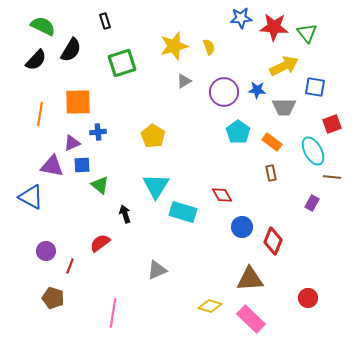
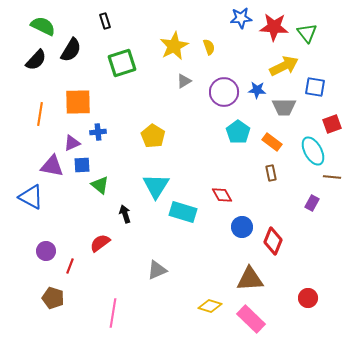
yellow star at (174, 46): rotated 12 degrees counterclockwise
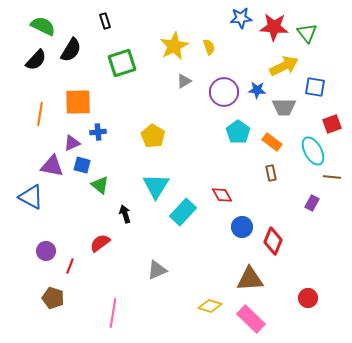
blue square at (82, 165): rotated 18 degrees clockwise
cyan rectangle at (183, 212): rotated 64 degrees counterclockwise
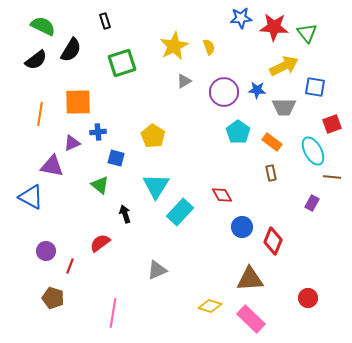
black semicircle at (36, 60): rotated 10 degrees clockwise
blue square at (82, 165): moved 34 px right, 7 px up
cyan rectangle at (183, 212): moved 3 px left
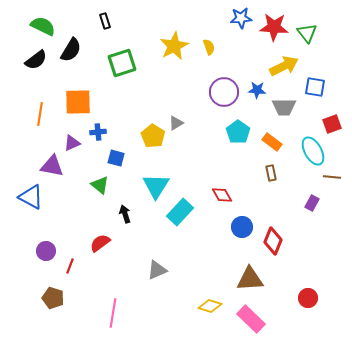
gray triangle at (184, 81): moved 8 px left, 42 px down
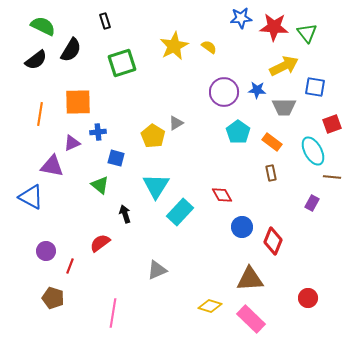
yellow semicircle at (209, 47): rotated 35 degrees counterclockwise
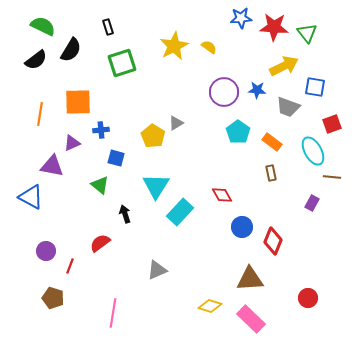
black rectangle at (105, 21): moved 3 px right, 6 px down
gray trapezoid at (284, 107): moved 4 px right; rotated 20 degrees clockwise
blue cross at (98, 132): moved 3 px right, 2 px up
